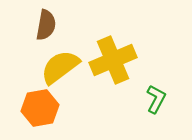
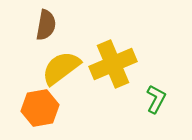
yellow cross: moved 4 px down
yellow semicircle: moved 1 px right, 1 px down
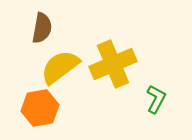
brown semicircle: moved 4 px left, 3 px down
yellow semicircle: moved 1 px left, 1 px up
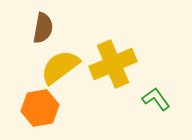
brown semicircle: moved 1 px right
green L-shape: rotated 64 degrees counterclockwise
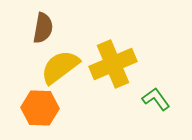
orange hexagon: rotated 12 degrees clockwise
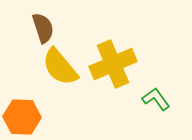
brown semicircle: rotated 28 degrees counterclockwise
yellow semicircle: rotated 93 degrees counterclockwise
orange hexagon: moved 18 px left, 9 px down
